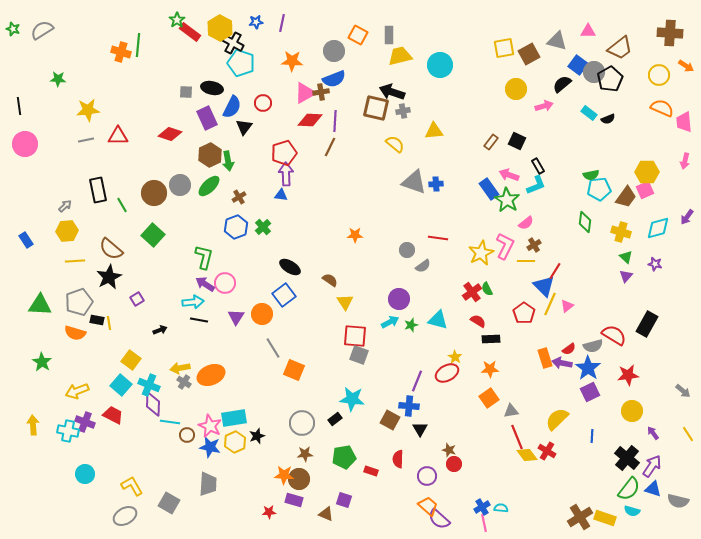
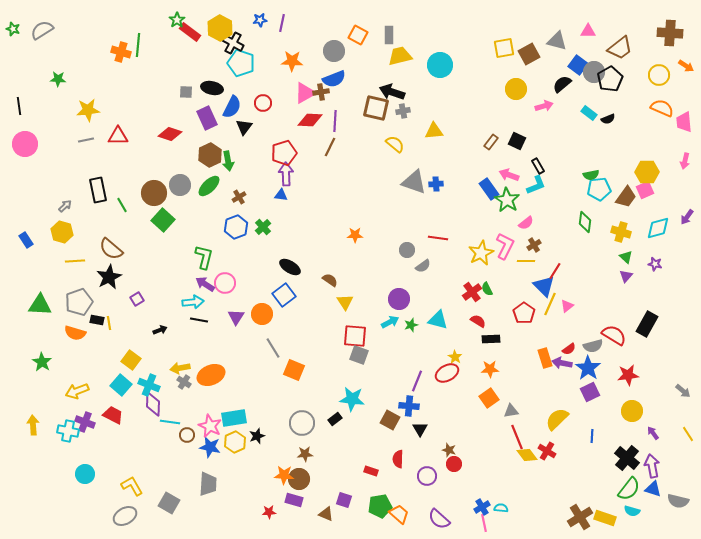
blue star at (256, 22): moved 4 px right, 2 px up
yellow hexagon at (67, 231): moved 5 px left, 1 px down; rotated 20 degrees clockwise
green square at (153, 235): moved 10 px right, 15 px up
green pentagon at (344, 457): moved 36 px right, 49 px down
purple arrow at (652, 466): rotated 45 degrees counterclockwise
orange trapezoid at (428, 506): moved 29 px left, 8 px down
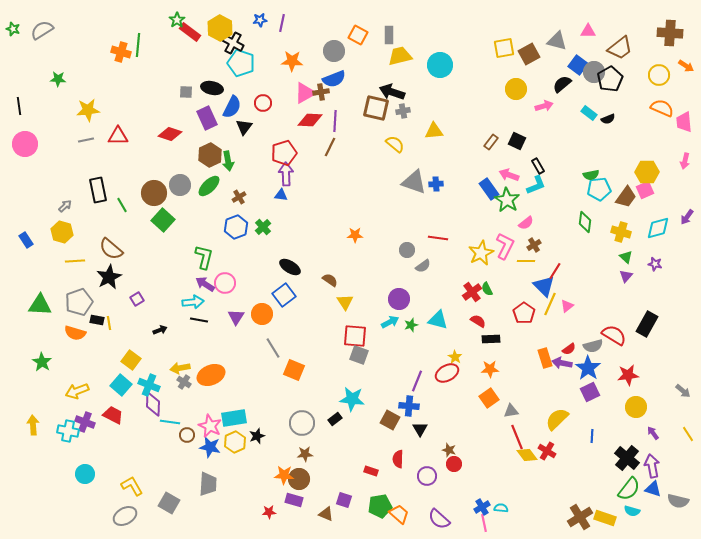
yellow circle at (632, 411): moved 4 px right, 4 px up
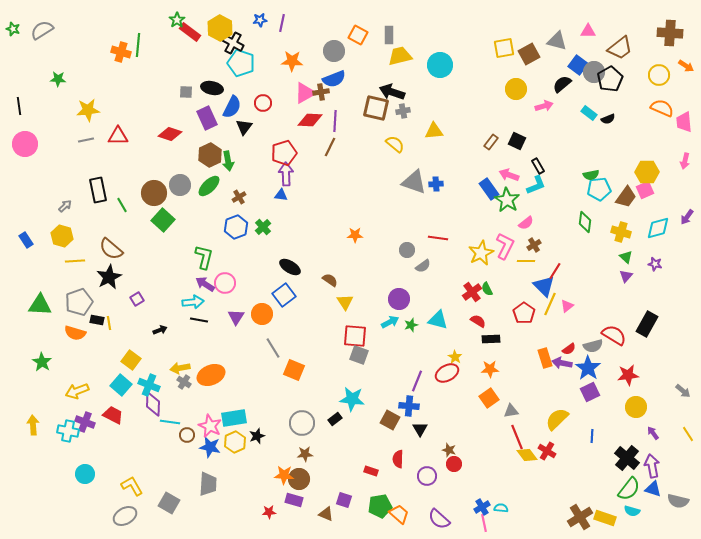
yellow hexagon at (62, 232): moved 4 px down
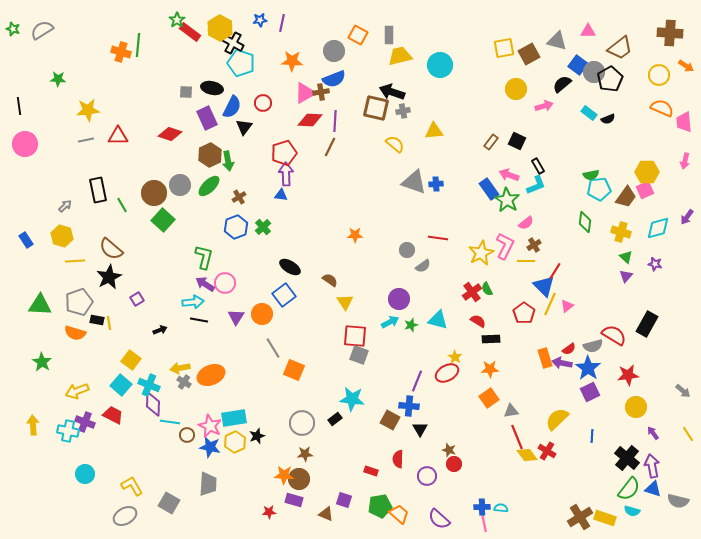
blue cross at (482, 507): rotated 28 degrees clockwise
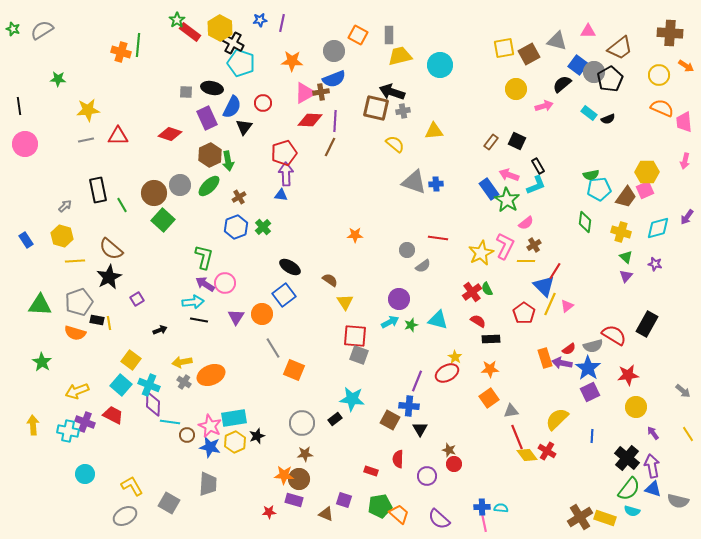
yellow arrow at (180, 368): moved 2 px right, 6 px up
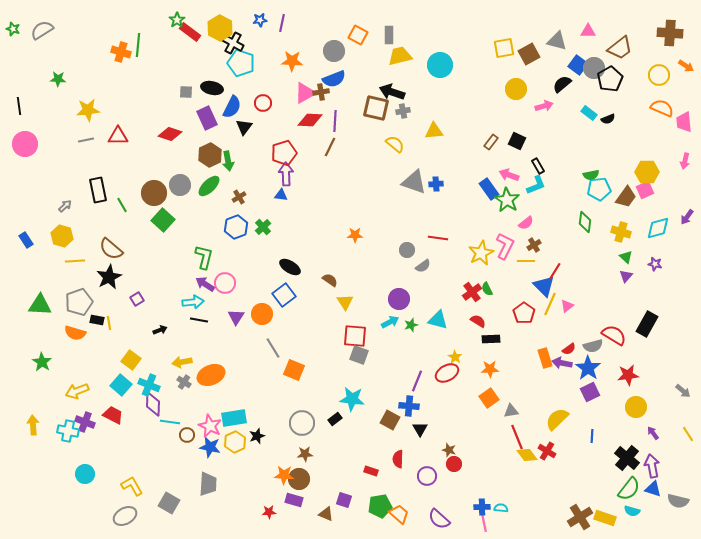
gray circle at (594, 72): moved 4 px up
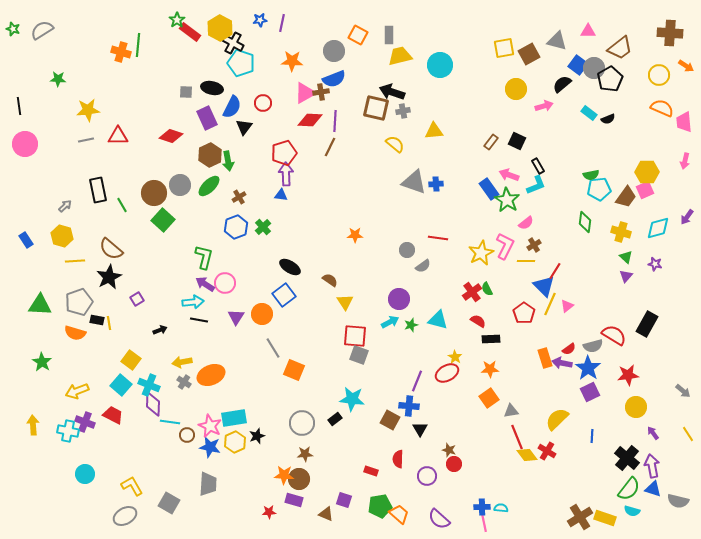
red diamond at (170, 134): moved 1 px right, 2 px down
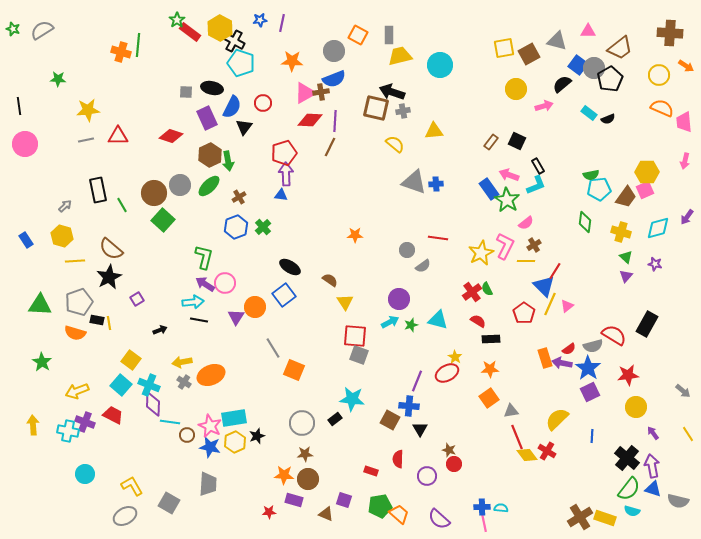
black cross at (233, 43): moved 1 px right, 2 px up
orange circle at (262, 314): moved 7 px left, 7 px up
brown circle at (299, 479): moved 9 px right
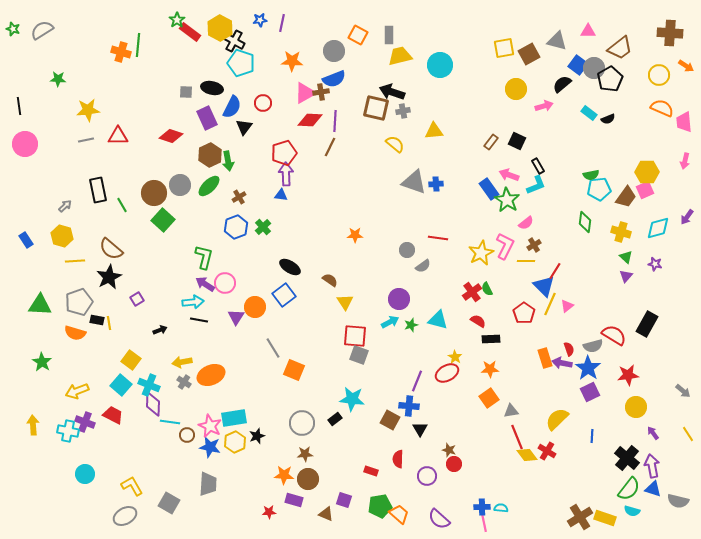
red semicircle at (569, 349): rotated 72 degrees counterclockwise
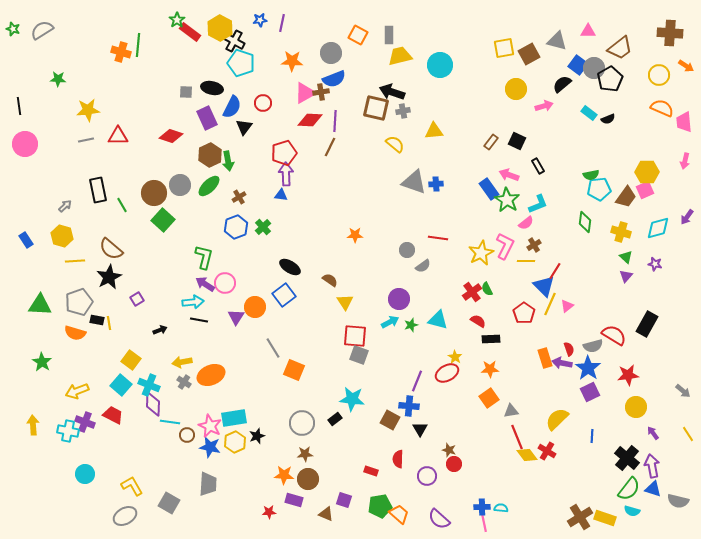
gray circle at (334, 51): moved 3 px left, 2 px down
cyan L-shape at (536, 185): moved 2 px right, 19 px down
